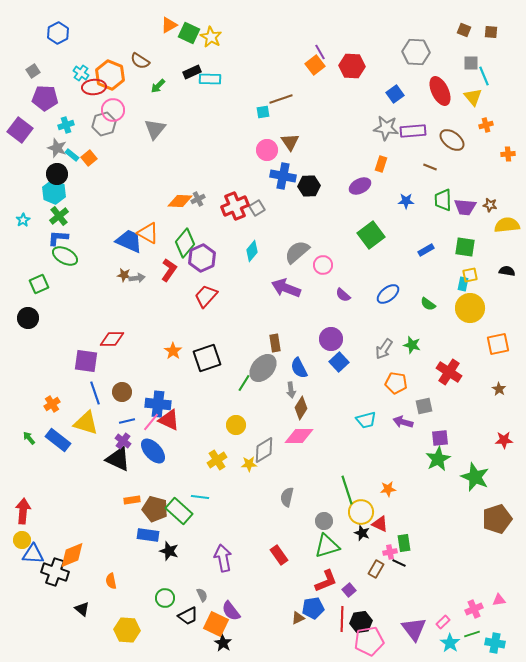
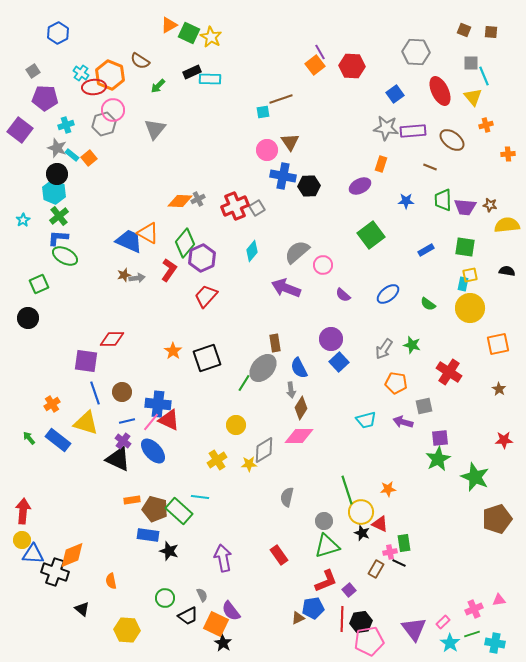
brown star at (124, 275): rotated 24 degrees counterclockwise
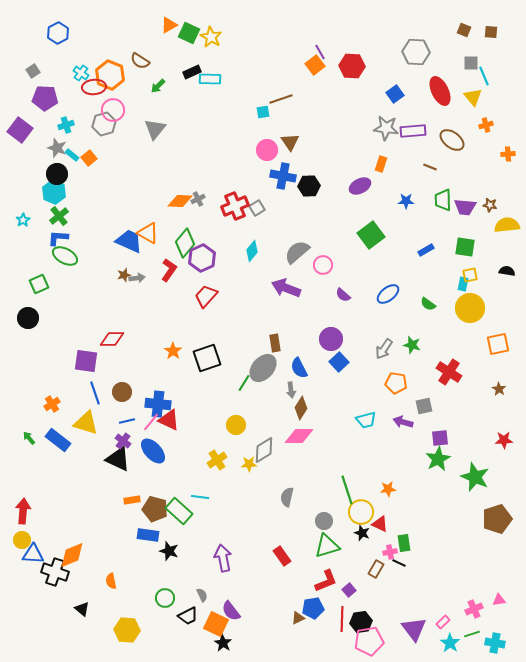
red rectangle at (279, 555): moved 3 px right, 1 px down
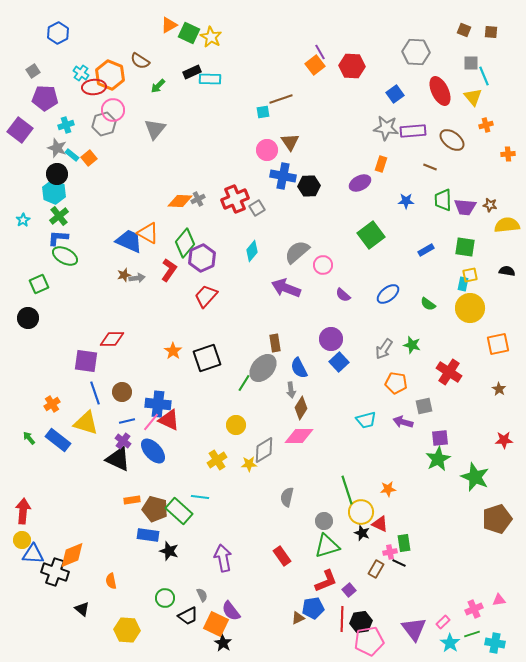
purple ellipse at (360, 186): moved 3 px up
red cross at (235, 206): moved 7 px up
